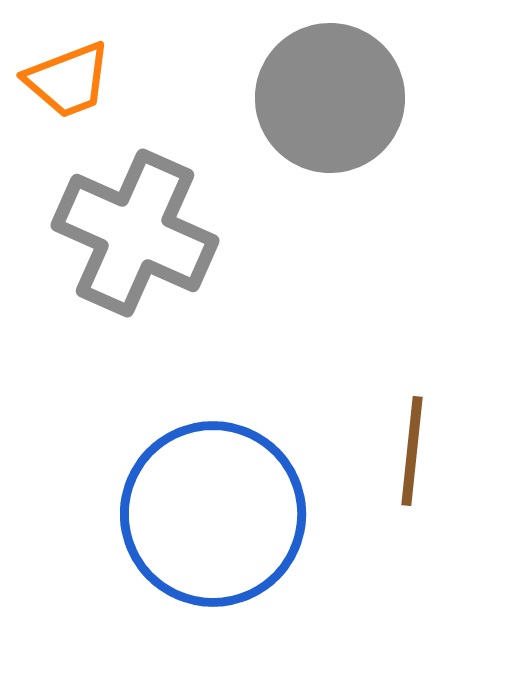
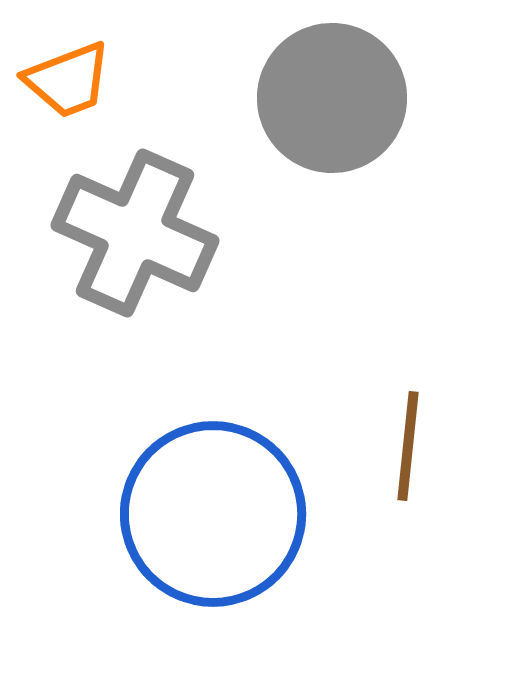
gray circle: moved 2 px right
brown line: moved 4 px left, 5 px up
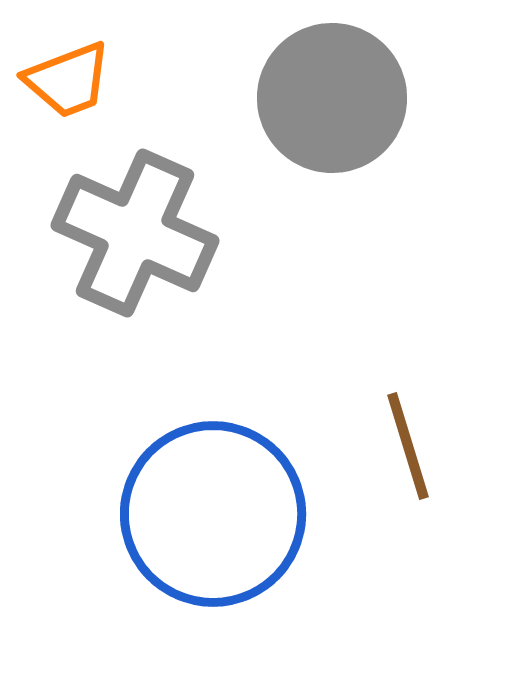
brown line: rotated 23 degrees counterclockwise
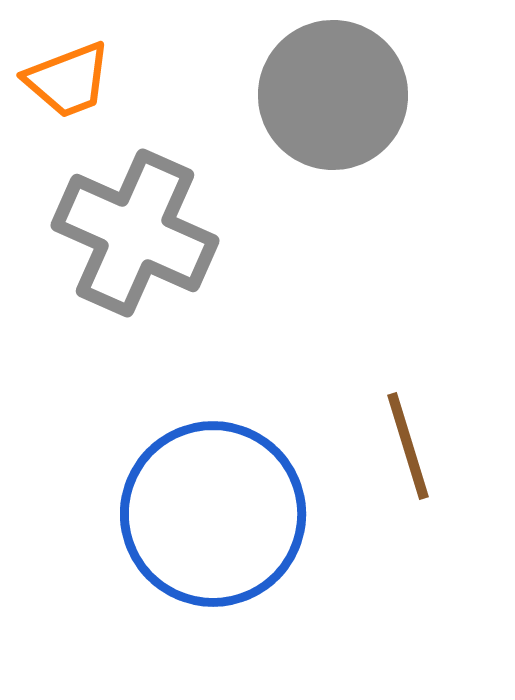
gray circle: moved 1 px right, 3 px up
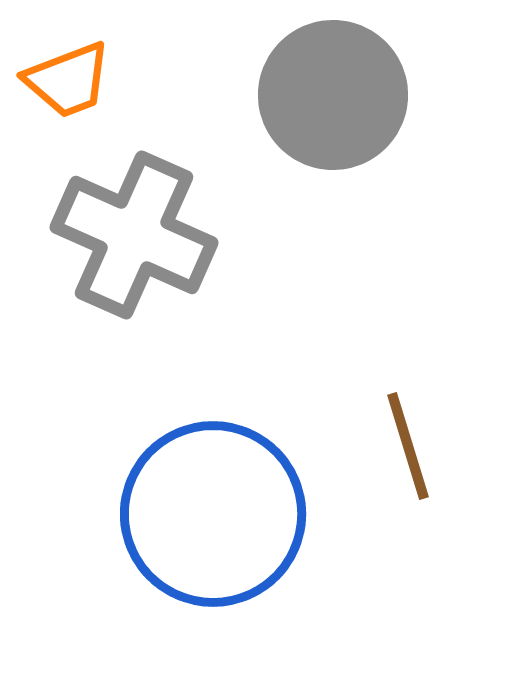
gray cross: moved 1 px left, 2 px down
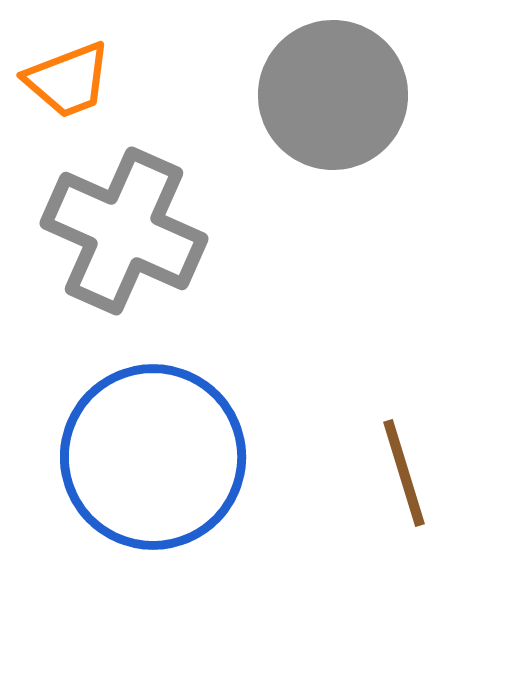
gray cross: moved 10 px left, 4 px up
brown line: moved 4 px left, 27 px down
blue circle: moved 60 px left, 57 px up
